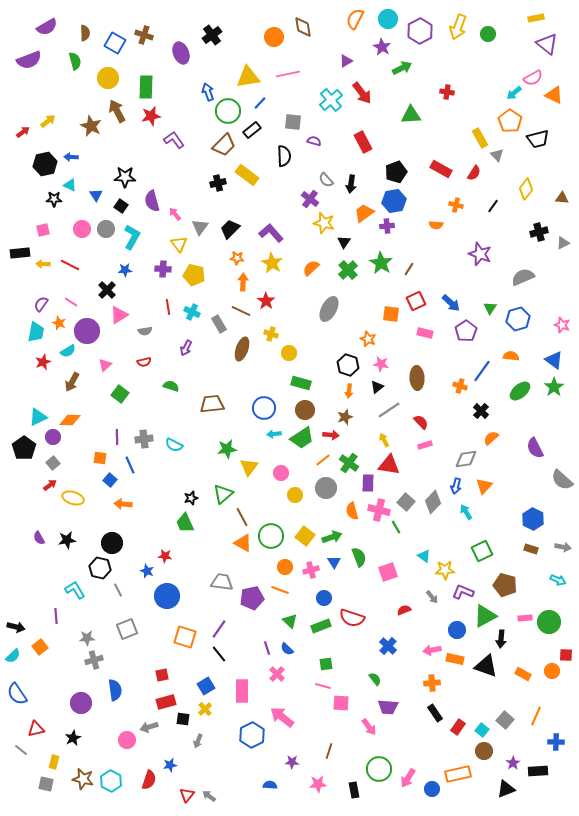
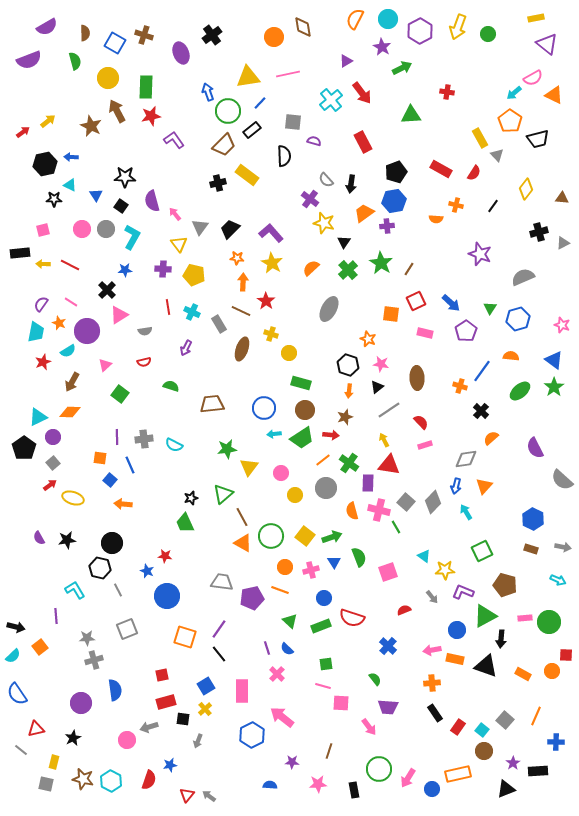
orange semicircle at (436, 225): moved 6 px up
orange diamond at (70, 420): moved 8 px up
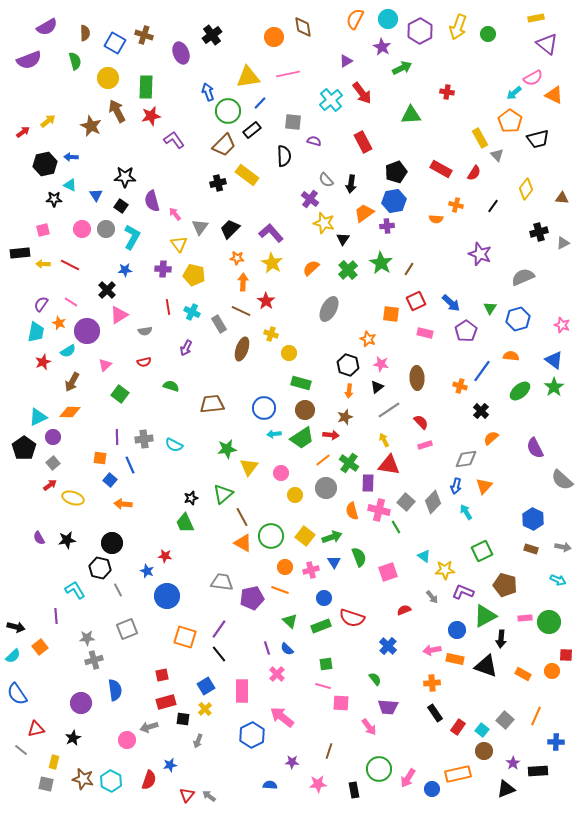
black triangle at (344, 242): moved 1 px left, 3 px up
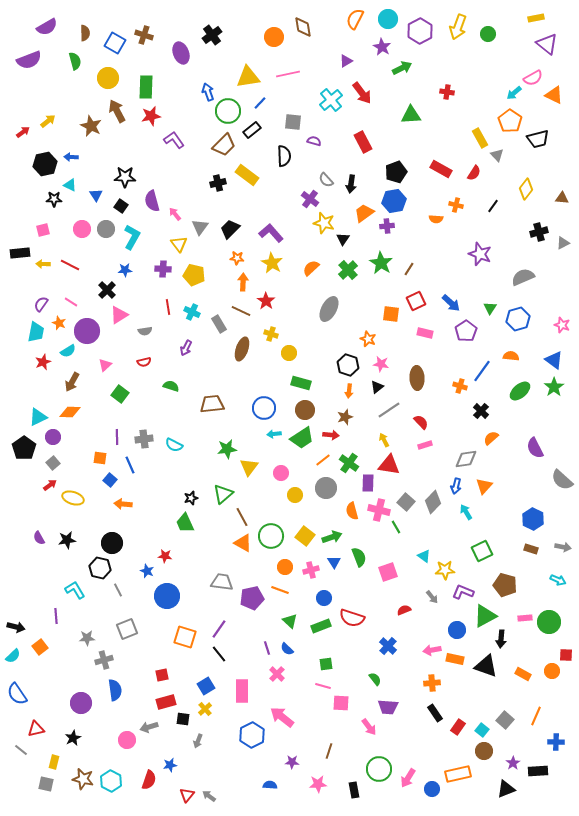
gray cross at (94, 660): moved 10 px right
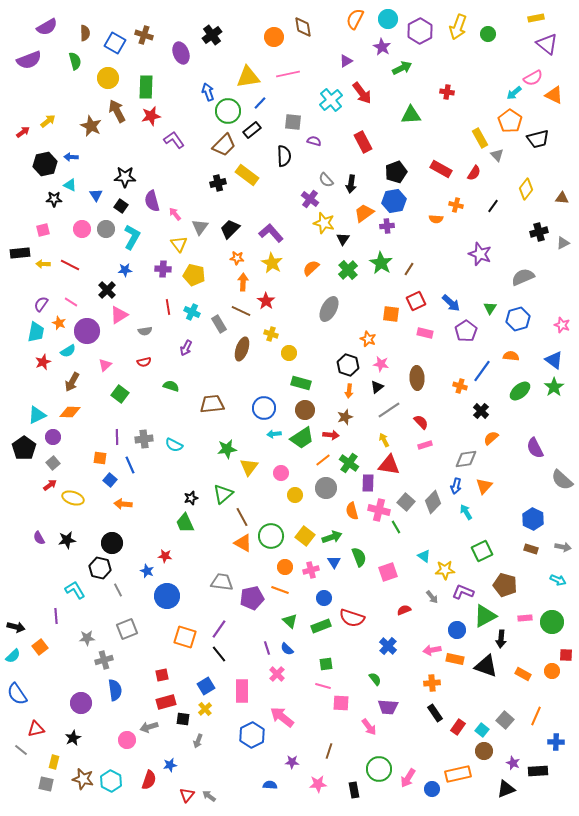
cyan triangle at (38, 417): moved 1 px left, 2 px up
green circle at (549, 622): moved 3 px right
purple star at (513, 763): rotated 16 degrees counterclockwise
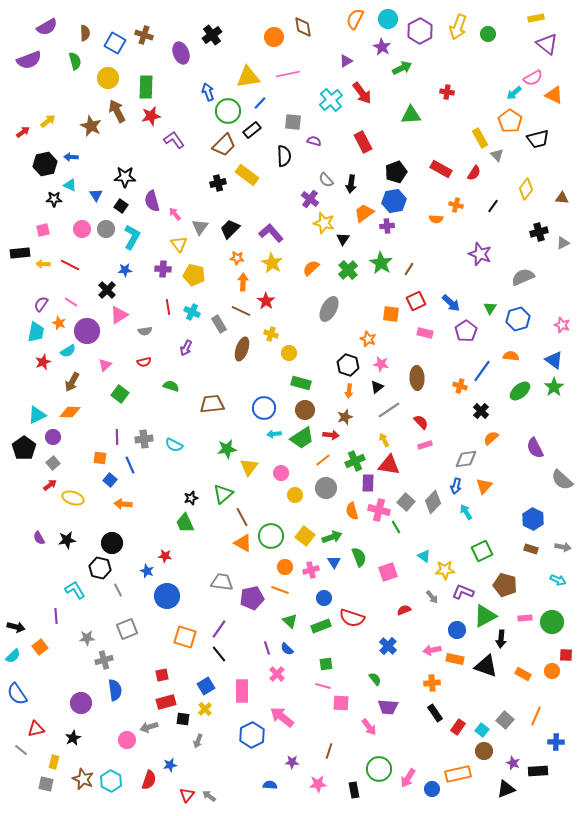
green cross at (349, 463): moved 6 px right, 2 px up; rotated 30 degrees clockwise
brown star at (83, 779): rotated 10 degrees clockwise
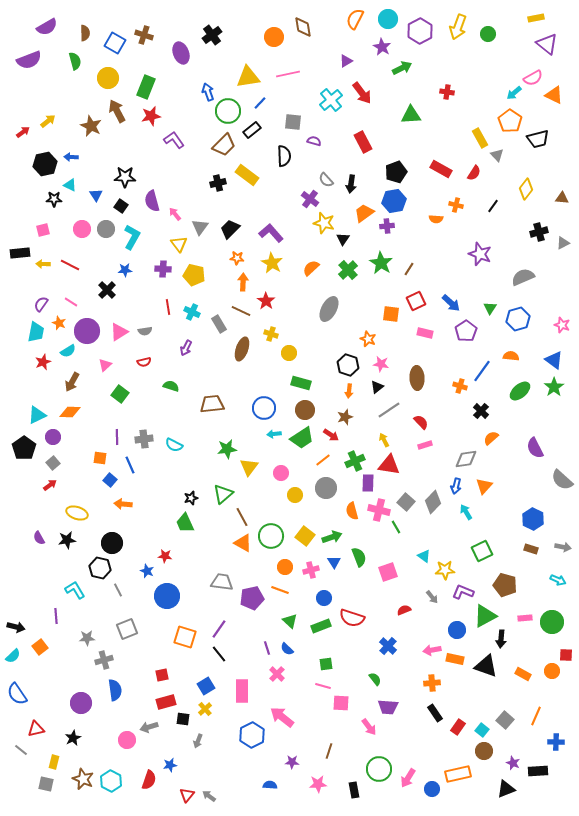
green rectangle at (146, 87): rotated 20 degrees clockwise
pink triangle at (119, 315): moved 17 px down
red arrow at (331, 435): rotated 28 degrees clockwise
yellow ellipse at (73, 498): moved 4 px right, 15 px down
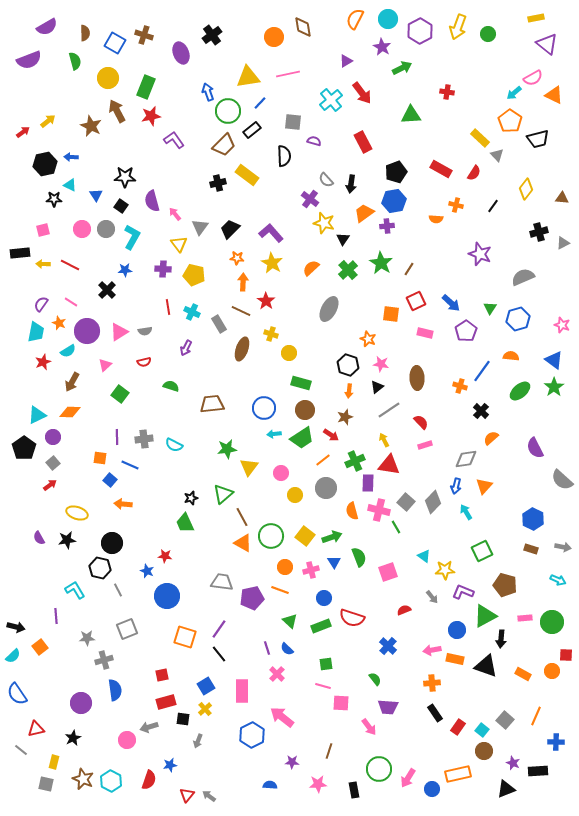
yellow rectangle at (480, 138): rotated 18 degrees counterclockwise
blue line at (130, 465): rotated 42 degrees counterclockwise
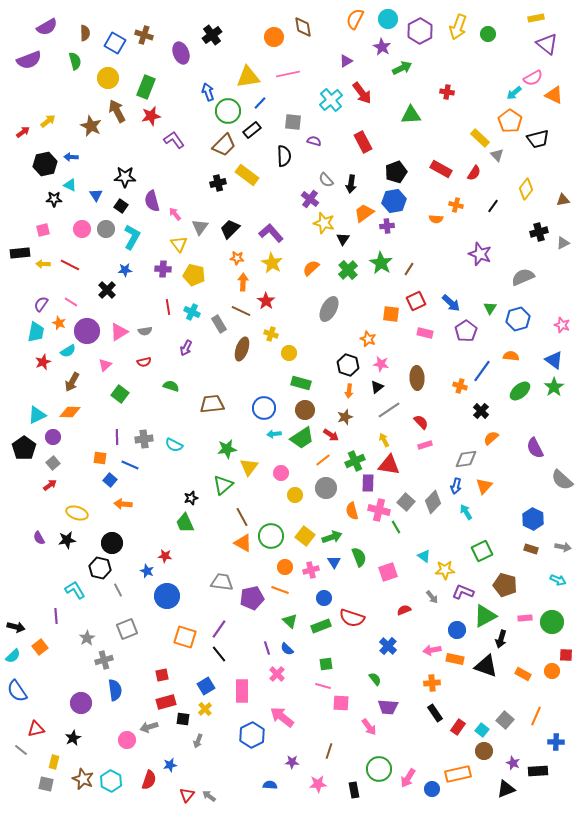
brown triangle at (562, 198): moved 1 px right, 2 px down; rotated 16 degrees counterclockwise
green triangle at (223, 494): moved 9 px up
gray star at (87, 638): rotated 28 degrees counterclockwise
black arrow at (501, 639): rotated 12 degrees clockwise
blue semicircle at (17, 694): moved 3 px up
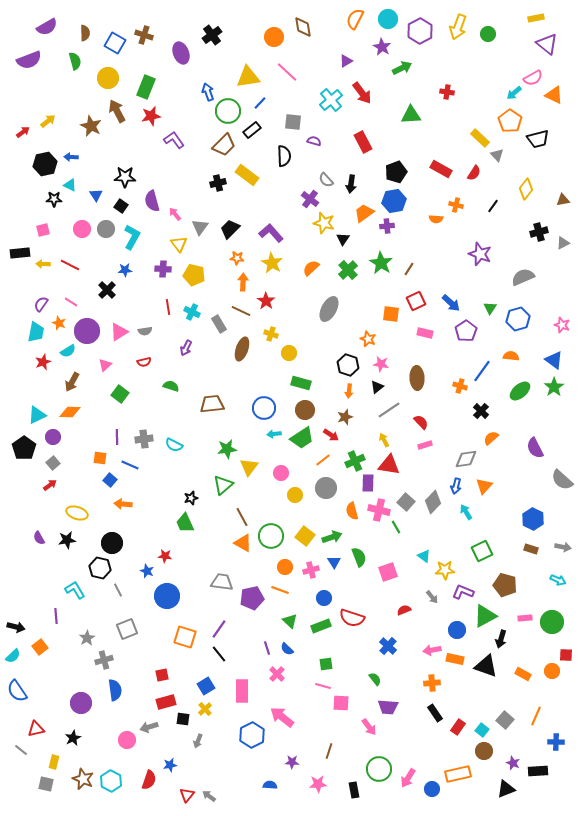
pink line at (288, 74): moved 1 px left, 2 px up; rotated 55 degrees clockwise
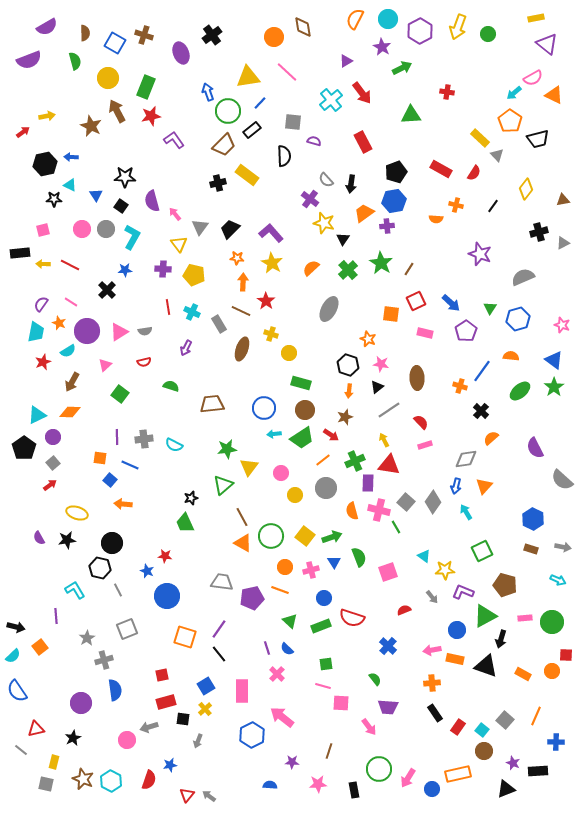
yellow arrow at (48, 121): moved 1 px left, 5 px up; rotated 28 degrees clockwise
gray diamond at (433, 502): rotated 10 degrees counterclockwise
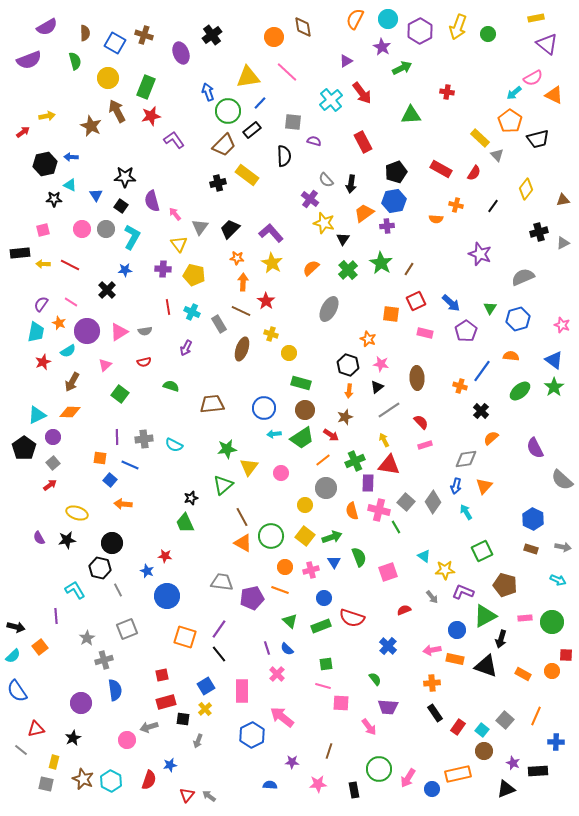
yellow circle at (295, 495): moved 10 px right, 10 px down
